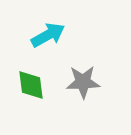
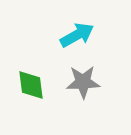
cyan arrow: moved 29 px right
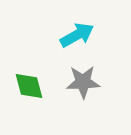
green diamond: moved 2 px left, 1 px down; rotated 8 degrees counterclockwise
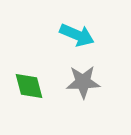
cyan arrow: rotated 52 degrees clockwise
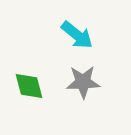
cyan arrow: rotated 16 degrees clockwise
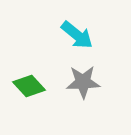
green diamond: rotated 28 degrees counterclockwise
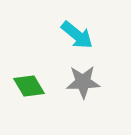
green diamond: rotated 12 degrees clockwise
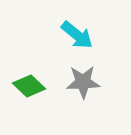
green diamond: rotated 16 degrees counterclockwise
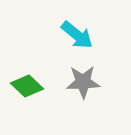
green diamond: moved 2 px left
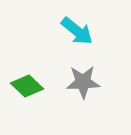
cyan arrow: moved 4 px up
